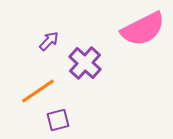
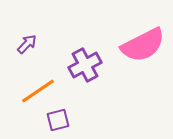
pink semicircle: moved 16 px down
purple arrow: moved 22 px left, 3 px down
purple cross: moved 2 px down; rotated 20 degrees clockwise
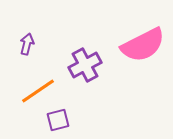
purple arrow: rotated 30 degrees counterclockwise
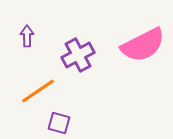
purple arrow: moved 8 px up; rotated 15 degrees counterclockwise
purple cross: moved 7 px left, 10 px up
purple square: moved 1 px right, 3 px down; rotated 30 degrees clockwise
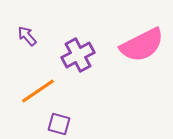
purple arrow: rotated 40 degrees counterclockwise
pink semicircle: moved 1 px left
purple square: moved 1 px down
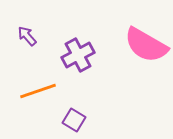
pink semicircle: moved 4 px right; rotated 57 degrees clockwise
orange line: rotated 15 degrees clockwise
purple square: moved 15 px right, 4 px up; rotated 15 degrees clockwise
